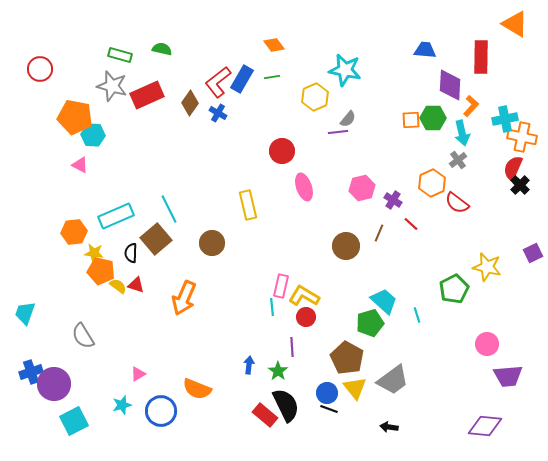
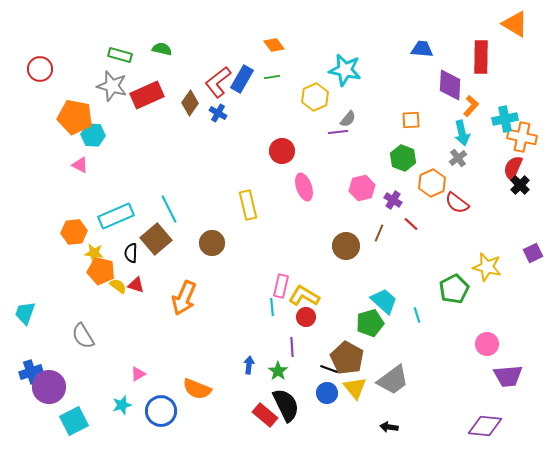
blue trapezoid at (425, 50): moved 3 px left, 1 px up
green hexagon at (433, 118): moved 30 px left, 40 px down; rotated 20 degrees clockwise
gray cross at (458, 160): moved 2 px up
purple circle at (54, 384): moved 5 px left, 3 px down
black line at (329, 409): moved 40 px up
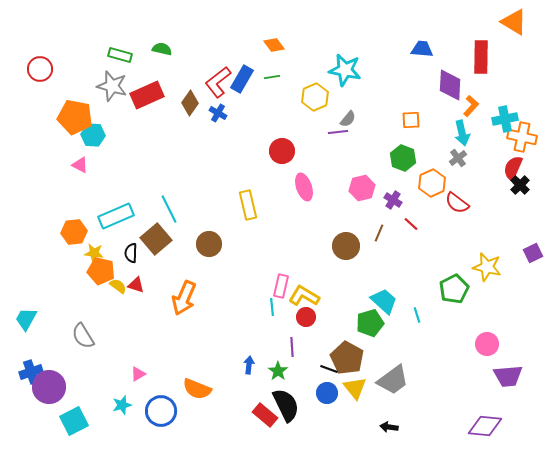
orange triangle at (515, 24): moved 1 px left, 2 px up
brown circle at (212, 243): moved 3 px left, 1 px down
cyan trapezoid at (25, 313): moved 1 px right, 6 px down; rotated 10 degrees clockwise
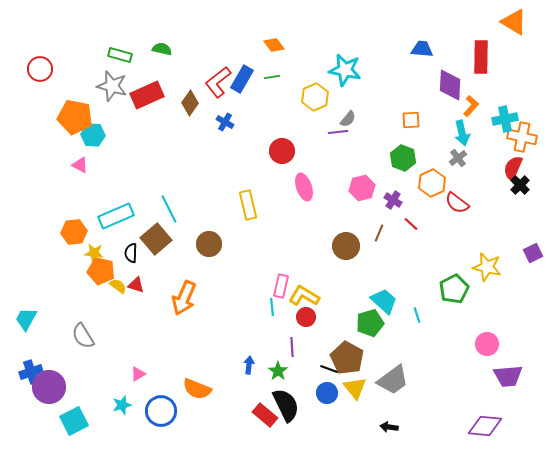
blue cross at (218, 113): moved 7 px right, 9 px down
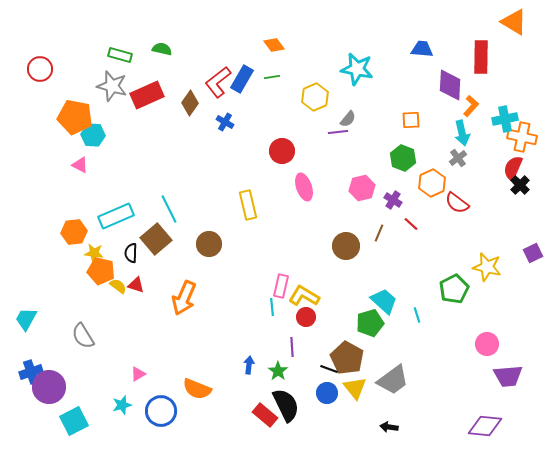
cyan star at (345, 70): moved 12 px right, 1 px up
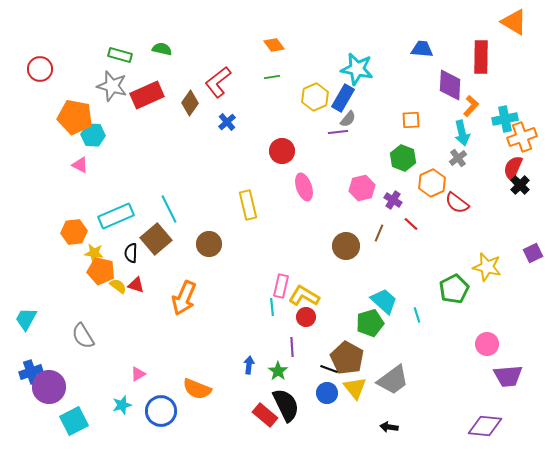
blue rectangle at (242, 79): moved 101 px right, 19 px down
blue cross at (225, 122): moved 2 px right; rotated 18 degrees clockwise
orange cross at (522, 137): rotated 32 degrees counterclockwise
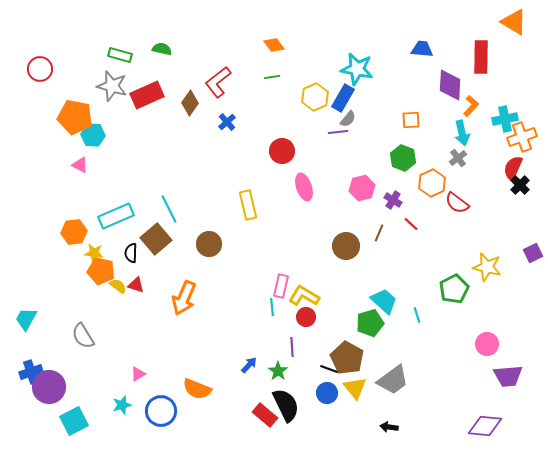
blue arrow at (249, 365): rotated 36 degrees clockwise
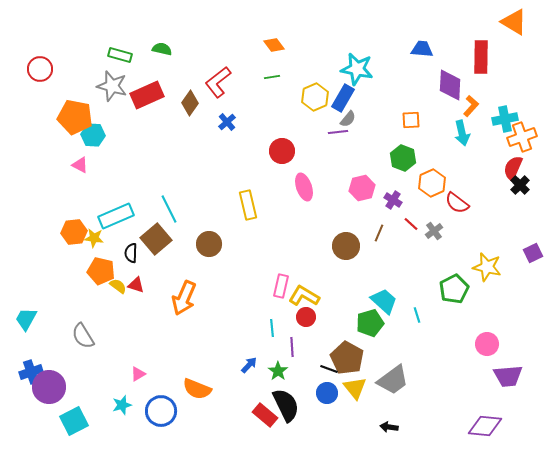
gray cross at (458, 158): moved 24 px left, 73 px down
yellow star at (94, 253): moved 15 px up
cyan line at (272, 307): moved 21 px down
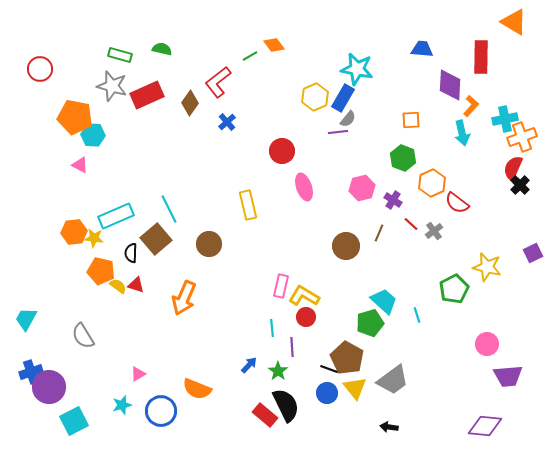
green line at (272, 77): moved 22 px left, 21 px up; rotated 21 degrees counterclockwise
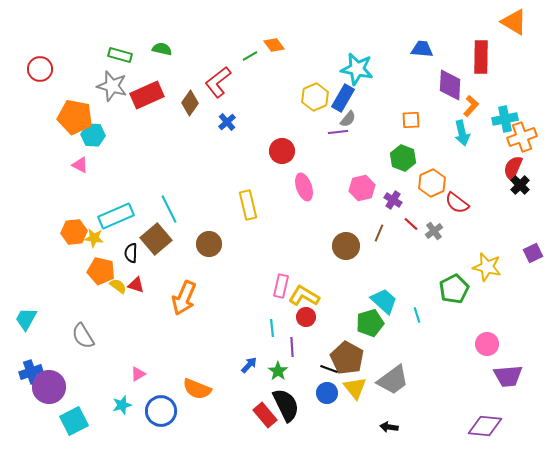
red rectangle at (265, 415): rotated 10 degrees clockwise
